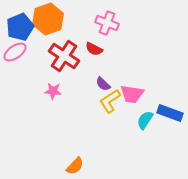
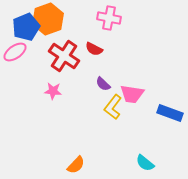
pink cross: moved 2 px right, 5 px up; rotated 10 degrees counterclockwise
blue pentagon: moved 6 px right
yellow L-shape: moved 3 px right, 6 px down; rotated 20 degrees counterclockwise
cyan semicircle: moved 43 px down; rotated 84 degrees counterclockwise
orange semicircle: moved 1 px right, 1 px up
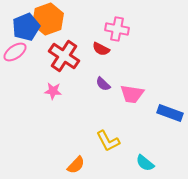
pink cross: moved 8 px right, 11 px down
red semicircle: moved 7 px right
yellow L-shape: moved 5 px left, 34 px down; rotated 65 degrees counterclockwise
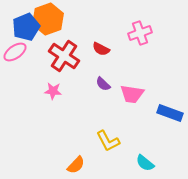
pink cross: moved 23 px right, 4 px down; rotated 30 degrees counterclockwise
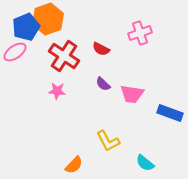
pink star: moved 4 px right
orange semicircle: moved 2 px left
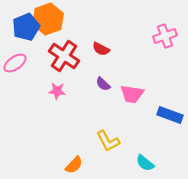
pink cross: moved 25 px right, 3 px down
pink ellipse: moved 11 px down
blue rectangle: moved 2 px down
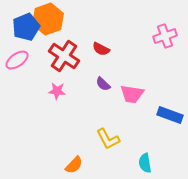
pink ellipse: moved 2 px right, 3 px up
yellow L-shape: moved 2 px up
cyan semicircle: rotated 42 degrees clockwise
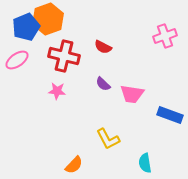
red semicircle: moved 2 px right, 2 px up
red cross: rotated 20 degrees counterclockwise
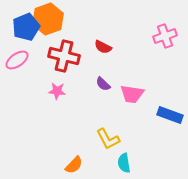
cyan semicircle: moved 21 px left
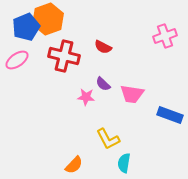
pink star: moved 29 px right, 6 px down
cyan semicircle: rotated 18 degrees clockwise
